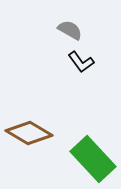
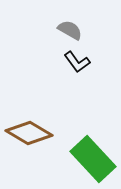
black L-shape: moved 4 px left
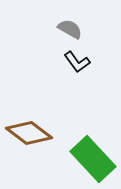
gray semicircle: moved 1 px up
brown diamond: rotated 6 degrees clockwise
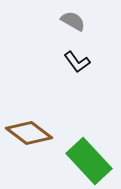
gray semicircle: moved 3 px right, 8 px up
green rectangle: moved 4 px left, 2 px down
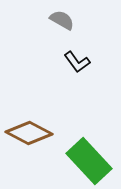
gray semicircle: moved 11 px left, 1 px up
brown diamond: rotated 9 degrees counterclockwise
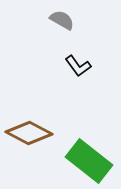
black L-shape: moved 1 px right, 4 px down
green rectangle: rotated 9 degrees counterclockwise
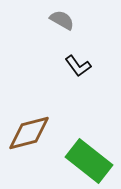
brown diamond: rotated 42 degrees counterclockwise
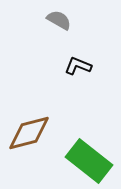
gray semicircle: moved 3 px left
black L-shape: rotated 148 degrees clockwise
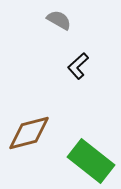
black L-shape: rotated 64 degrees counterclockwise
green rectangle: moved 2 px right
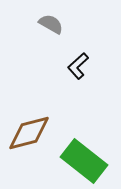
gray semicircle: moved 8 px left, 4 px down
green rectangle: moved 7 px left
